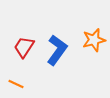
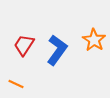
orange star: rotated 25 degrees counterclockwise
red trapezoid: moved 2 px up
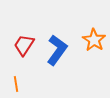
orange line: rotated 56 degrees clockwise
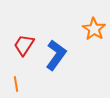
orange star: moved 11 px up
blue L-shape: moved 1 px left, 5 px down
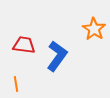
red trapezoid: rotated 65 degrees clockwise
blue L-shape: moved 1 px right, 1 px down
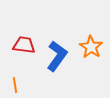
orange star: moved 3 px left, 18 px down
orange line: moved 1 px left, 1 px down
